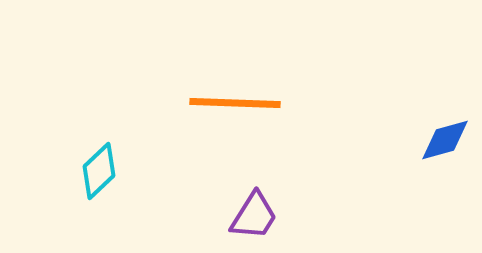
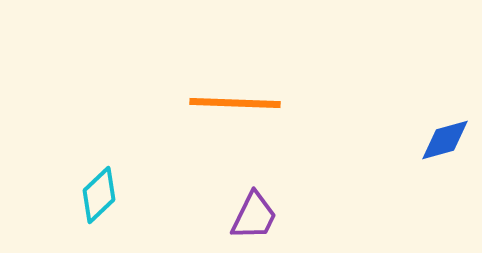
cyan diamond: moved 24 px down
purple trapezoid: rotated 6 degrees counterclockwise
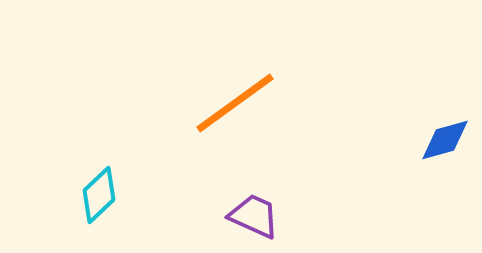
orange line: rotated 38 degrees counterclockwise
purple trapezoid: rotated 92 degrees counterclockwise
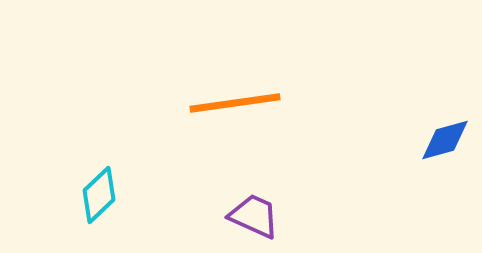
orange line: rotated 28 degrees clockwise
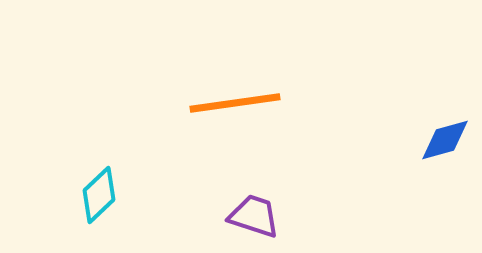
purple trapezoid: rotated 6 degrees counterclockwise
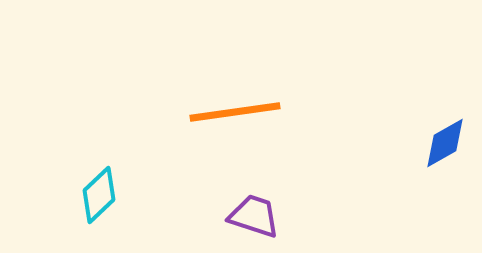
orange line: moved 9 px down
blue diamond: moved 3 px down; rotated 14 degrees counterclockwise
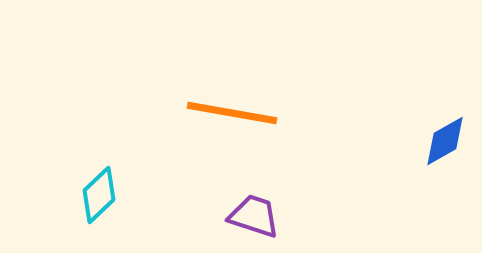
orange line: moved 3 px left, 1 px down; rotated 18 degrees clockwise
blue diamond: moved 2 px up
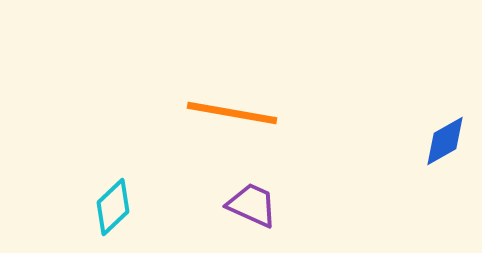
cyan diamond: moved 14 px right, 12 px down
purple trapezoid: moved 2 px left, 11 px up; rotated 6 degrees clockwise
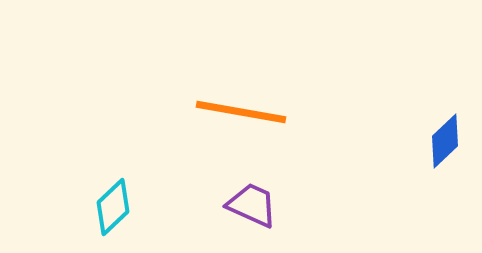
orange line: moved 9 px right, 1 px up
blue diamond: rotated 14 degrees counterclockwise
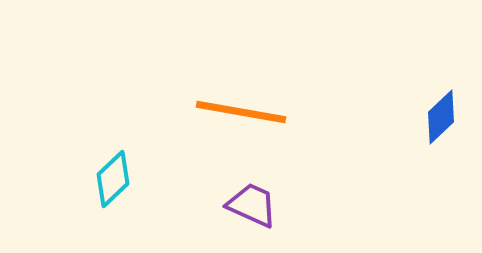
blue diamond: moved 4 px left, 24 px up
cyan diamond: moved 28 px up
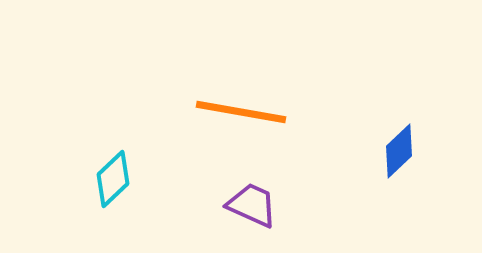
blue diamond: moved 42 px left, 34 px down
